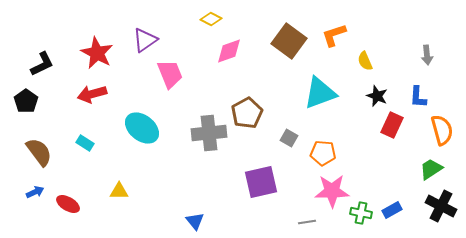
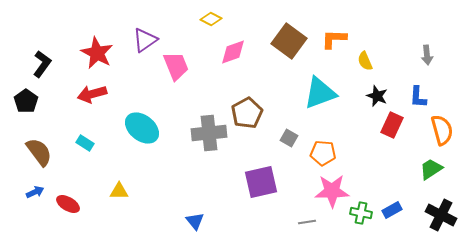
orange L-shape: moved 4 px down; rotated 20 degrees clockwise
pink diamond: moved 4 px right, 1 px down
black L-shape: rotated 28 degrees counterclockwise
pink trapezoid: moved 6 px right, 8 px up
black cross: moved 9 px down
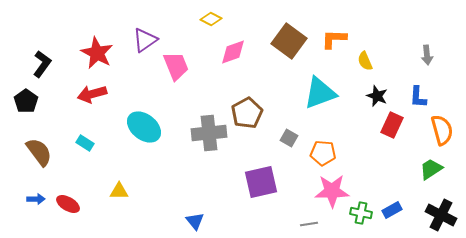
cyan ellipse: moved 2 px right, 1 px up
blue arrow: moved 1 px right, 7 px down; rotated 24 degrees clockwise
gray line: moved 2 px right, 2 px down
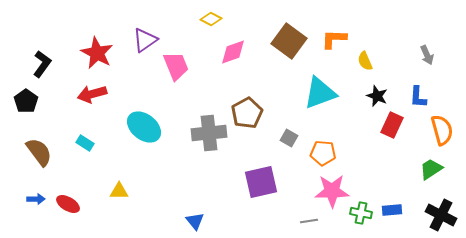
gray arrow: rotated 18 degrees counterclockwise
blue rectangle: rotated 24 degrees clockwise
gray line: moved 3 px up
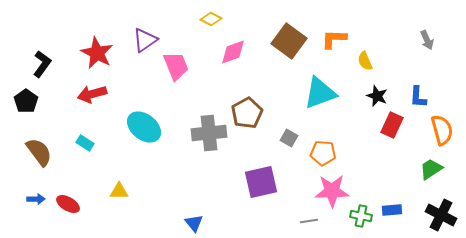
gray arrow: moved 15 px up
green cross: moved 3 px down
blue triangle: moved 1 px left, 2 px down
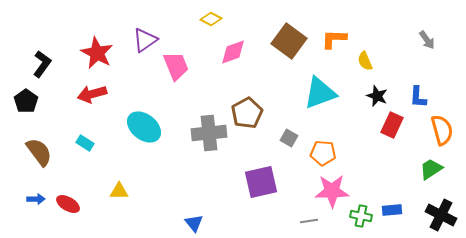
gray arrow: rotated 12 degrees counterclockwise
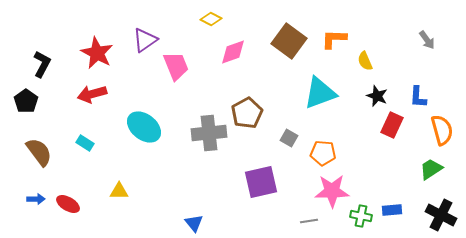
black L-shape: rotated 8 degrees counterclockwise
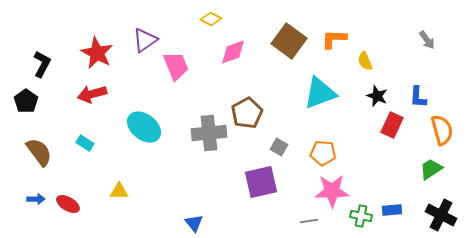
gray square: moved 10 px left, 9 px down
